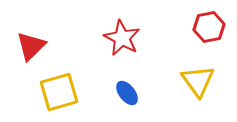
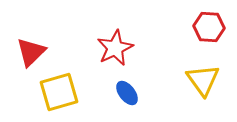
red hexagon: rotated 16 degrees clockwise
red star: moved 7 px left, 10 px down; rotated 18 degrees clockwise
red triangle: moved 6 px down
yellow triangle: moved 5 px right, 1 px up
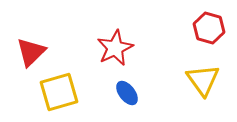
red hexagon: moved 1 px down; rotated 12 degrees clockwise
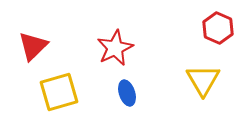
red hexagon: moved 9 px right; rotated 8 degrees clockwise
red triangle: moved 2 px right, 6 px up
yellow triangle: rotated 6 degrees clockwise
blue ellipse: rotated 20 degrees clockwise
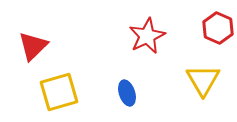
red star: moved 32 px right, 12 px up
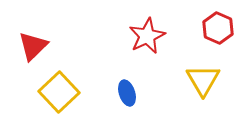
yellow square: rotated 27 degrees counterclockwise
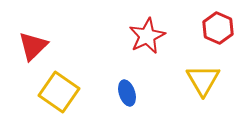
yellow square: rotated 12 degrees counterclockwise
